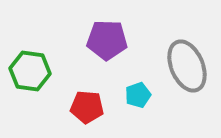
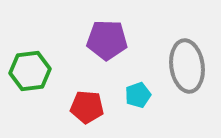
gray ellipse: rotated 15 degrees clockwise
green hexagon: rotated 15 degrees counterclockwise
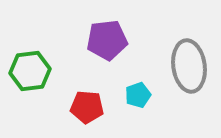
purple pentagon: rotated 9 degrees counterclockwise
gray ellipse: moved 2 px right
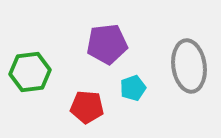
purple pentagon: moved 4 px down
green hexagon: moved 1 px down
cyan pentagon: moved 5 px left, 7 px up
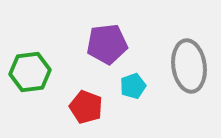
cyan pentagon: moved 2 px up
red pentagon: moved 1 px left; rotated 16 degrees clockwise
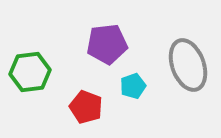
gray ellipse: moved 1 px left, 1 px up; rotated 12 degrees counterclockwise
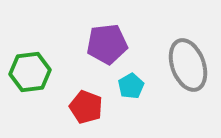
cyan pentagon: moved 2 px left; rotated 10 degrees counterclockwise
